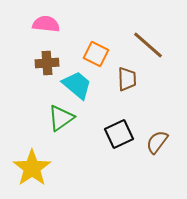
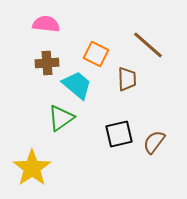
black square: rotated 12 degrees clockwise
brown semicircle: moved 3 px left
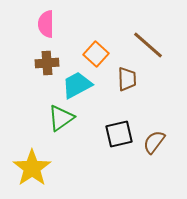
pink semicircle: rotated 96 degrees counterclockwise
orange square: rotated 15 degrees clockwise
cyan trapezoid: rotated 68 degrees counterclockwise
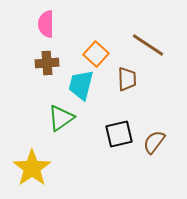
brown line: rotated 8 degrees counterclockwise
cyan trapezoid: moved 4 px right; rotated 48 degrees counterclockwise
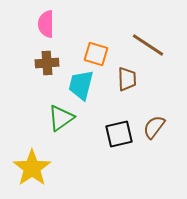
orange square: rotated 25 degrees counterclockwise
brown semicircle: moved 15 px up
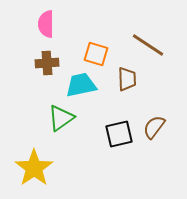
cyan trapezoid: rotated 64 degrees clockwise
yellow star: moved 2 px right
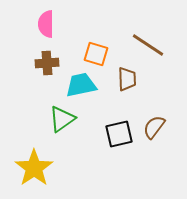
green triangle: moved 1 px right, 1 px down
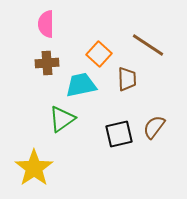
orange square: moved 3 px right; rotated 25 degrees clockwise
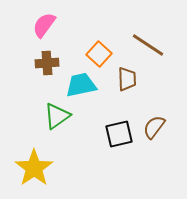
pink semicircle: moved 2 px left, 1 px down; rotated 36 degrees clockwise
green triangle: moved 5 px left, 3 px up
